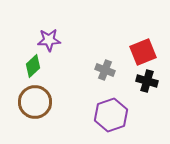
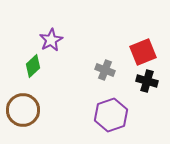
purple star: moved 2 px right; rotated 25 degrees counterclockwise
brown circle: moved 12 px left, 8 px down
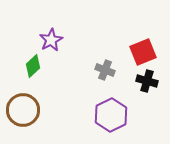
purple hexagon: rotated 8 degrees counterclockwise
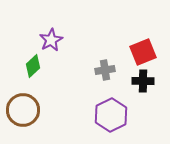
gray cross: rotated 30 degrees counterclockwise
black cross: moved 4 px left; rotated 15 degrees counterclockwise
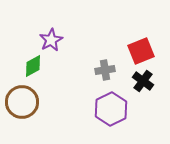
red square: moved 2 px left, 1 px up
green diamond: rotated 15 degrees clockwise
black cross: rotated 35 degrees clockwise
brown circle: moved 1 px left, 8 px up
purple hexagon: moved 6 px up
